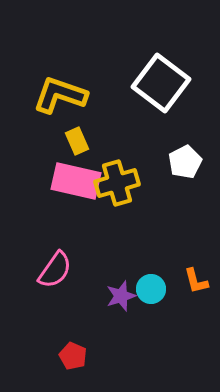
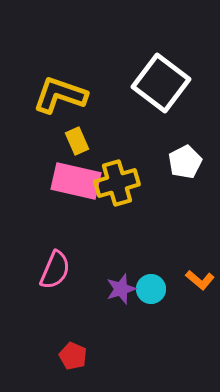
pink semicircle: rotated 12 degrees counterclockwise
orange L-shape: moved 4 px right, 1 px up; rotated 36 degrees counterclockwise
purple star: moved 7 px up
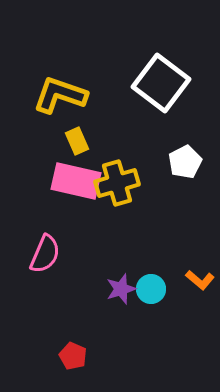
pink semicircle: moved 10 px left, 16 px up
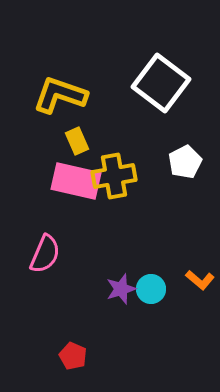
yellow cross: moved 3 px left, 7 px up; rotated 6 degrees clockwise
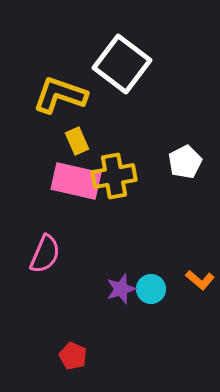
white square: moved 39 px left, 19 px up
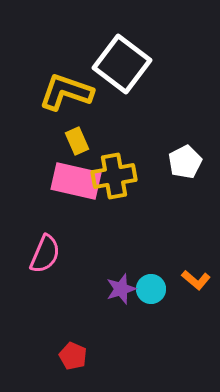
yellow L-shape: moved 6 px right, 3 px up
orange L-shape: moved 4 px left
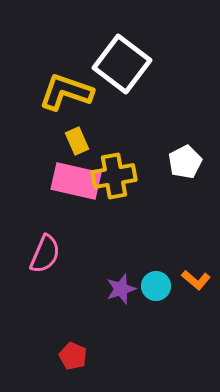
cyan circle: moved 5 px right, 3 px up
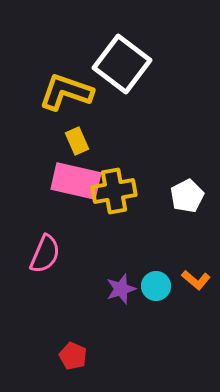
white pentagon: moved 2 px right, 34 px down
yellow cross: moved 15 px down
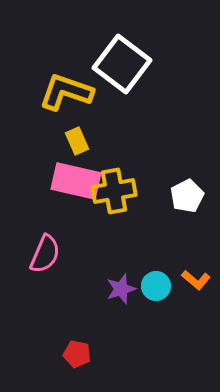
red pentagon: moved 4 px right, 2 px up; rotated 12 degrees counterclockwise
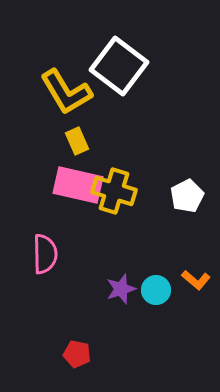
white square: moved 3 px left, 2 px down
yellow L-shape: rotated 140 degrees counterclockwise
pink rectangle: moved 2 px right, 4 px down
yellow cross: rotated 27 degrees clockwise
pink semicircle: rotated 24 degrees counterclockwise
cyan circle: moved 4 px down
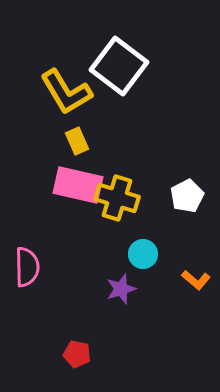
yellow cross: moved 3 px right, 7 px down
pink semicircle: moved 18 px left, 13 px down
cyan circle: moved 13 px left, 36 px up
